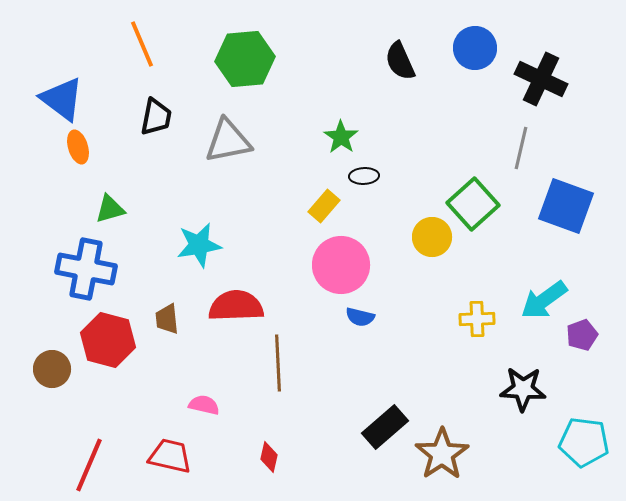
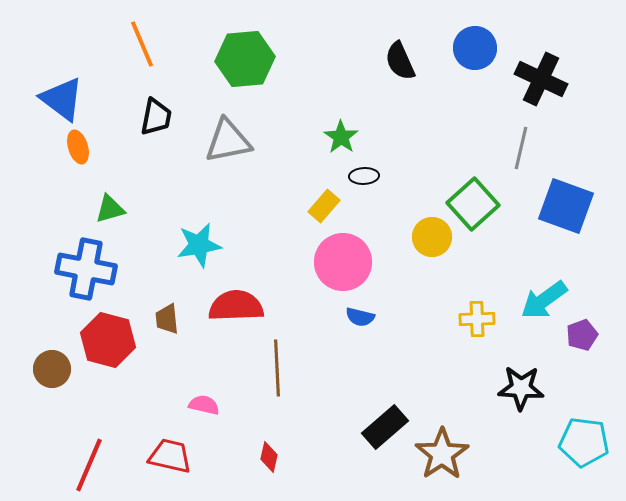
pink circle: moved 2 px right, 3 px up
brown line: moved 1 px left, 5 px down
black star: moved 2 px left, 1 px up
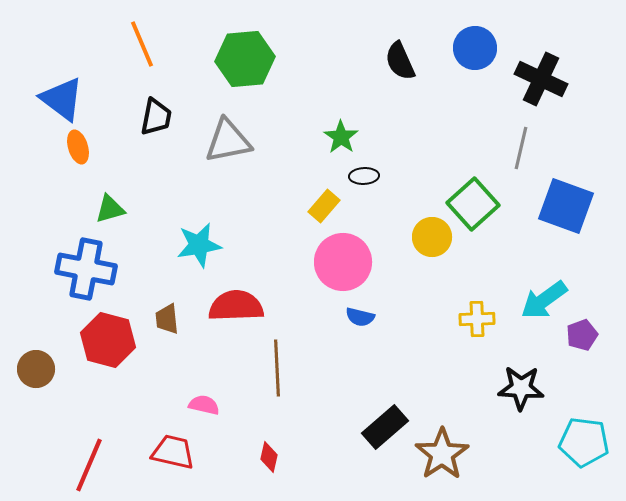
brown circle: moved 16 px left
red trapezoid: moved 3 px right, 4 px up
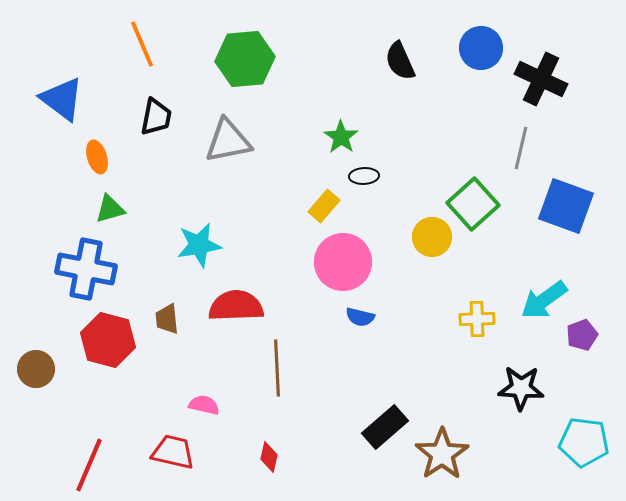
blue circle: moved 6 px right
orange ellipse: moved 19 px right, 10 px down
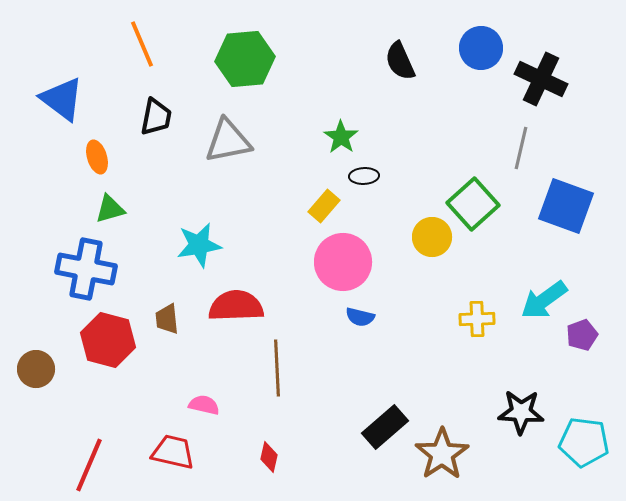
black star: moved 24 px down
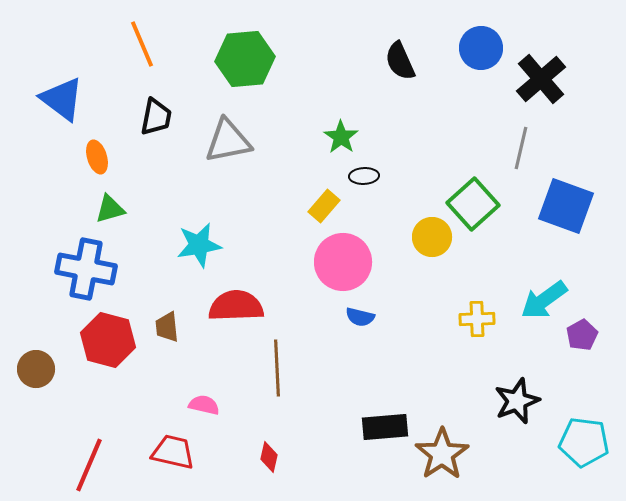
black cross: rotated 24 degrees clockwise
brown trapezoid: moved 8 px down
purple pentagon: rotated 8 degrees counterclockwise
black star: moved 4 px left, 11 px up; rotated 24 degrees counterclockwise
black rectangle: rotated 36 degrees clockwise
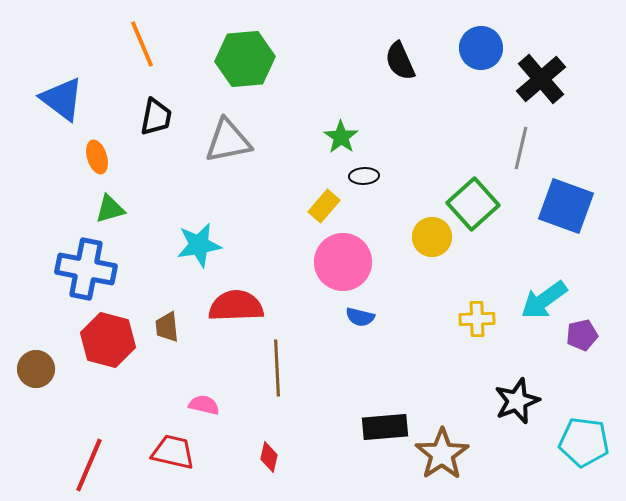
purple pentagon: rotated 16 degrees clockwise
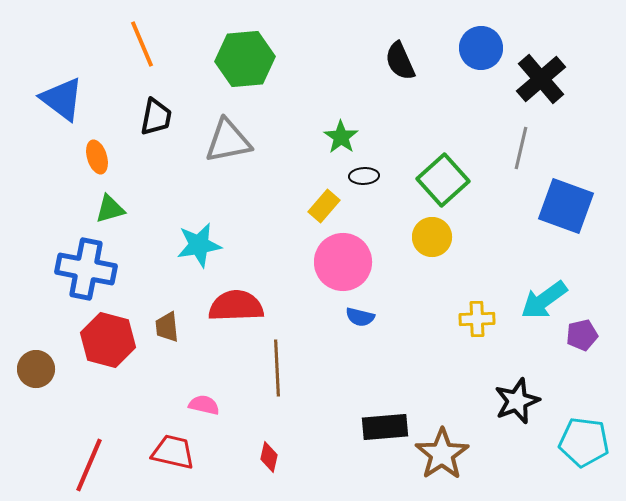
green square: moved 30 px left, 24 px up
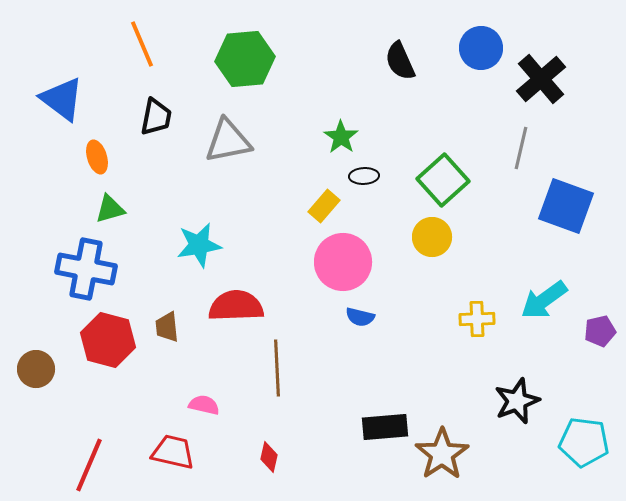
purple pentagon: moved 18 px right, 4 px up
